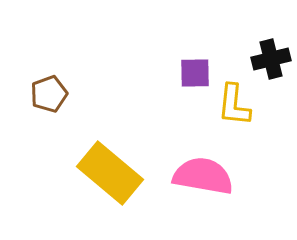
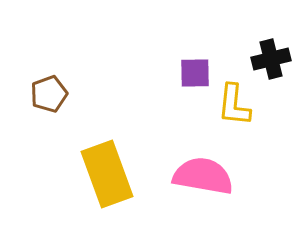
yellow rectangle: moved 3 px left, 1 px down; rotated 30 degrees clockwise
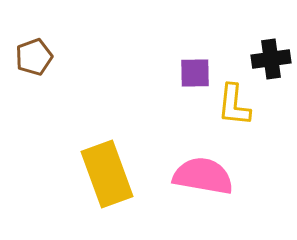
black cross: rotated 6 degrees clockwise
brown pentagon: moved 15 px left, 37 px up
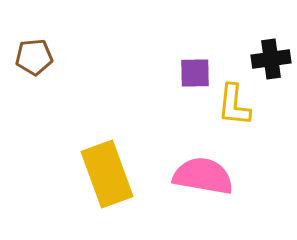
brown pentagon: rotated 15 degrees clockwise
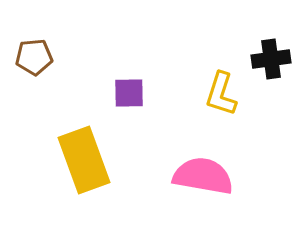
purple square: moved 66 px left, 20 px down
yellow L-shape: moved 13 px left, 11 px up; rotated 12 degrees clockwise
yellow rectangle: moved 23 px left, 14 px up
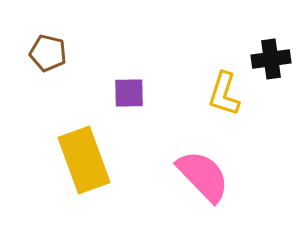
brown pentagon: moved 14 px right, 4 px up; rotated 18 degrees clockwise
yellow L-shape: moved 3 px right
pink semicircle: rotated 36 degrees clockwise
